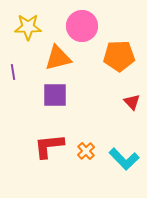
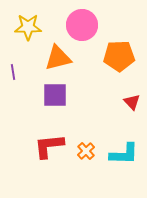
pink circle: moved 1 px up
cyan L-shape: moved 5 px up; rotated 44 degrees counterclockwise
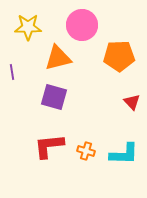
purple line: moved 1 px left
purple square: moved 1 px left, 2 px down; rotated 16 degrees clockwise
orange cross: rotated 30 degrees counterclockwise
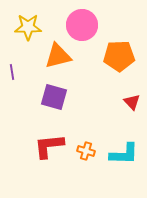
orange triangle: moved 2 px up
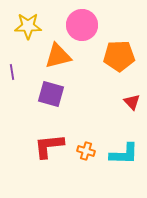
yellow star: moved 1 px up
purple square: moved 3 px left, 3 px up
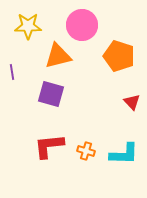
orange pentagon: rotated 20 degrees clockwise
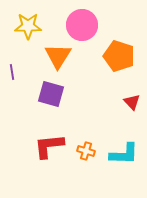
orange triangle: rotated 44 degrees counterclockwise
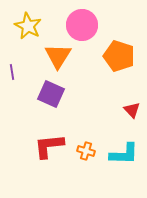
yellow star: rotated 28 degrees clockwise
purple square: rotated 8 degrees clockwise
red triangle: moved 8 px down
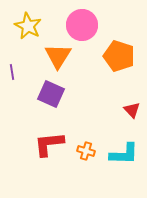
red L-shape: moved 2 px up
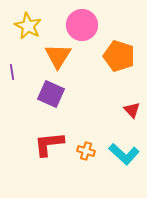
cyan L-shape: rotated 40 degrees clockwise
